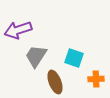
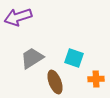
purple arrow: moved 13 px up
gray trapezoid: moved 4 px left, 2 px down; rotated 25 degrees clockwise
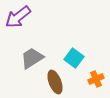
purple arrow: rotated 20 degrees counterclockwise
cyan square: rotated 18 degrees clockwise
orange cross: rotated 21 degrees counterclockwise
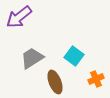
purple arrow: moved 1 px right
cyan square: moved 2 px up
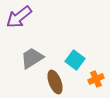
cyan square: moved 1 px right, 4 px down
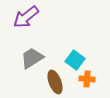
purple arrow: moved 7 px right
orange cross: moved 9 px left; rotated 28 degrees clockwise
